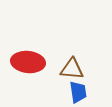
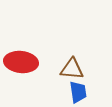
red ellipse: moved 7 px left
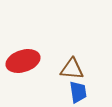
red ellipse: moved 2 px right, 1 px up; rotated 24 degrees counterclockwise
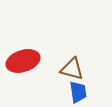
brown triangle: rotated 10 degrees clockwise
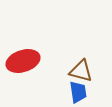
brown triangle: moved 9 px right, 2 px down
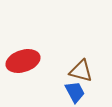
blue trapezoid: moved 3 px left; rotated 20 degrees counterclockwise
